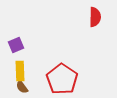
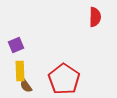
red pentagon: moved 2 px right
brown semicircle: moved 4 px right, 1 px up
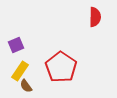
yellow rectangle: rotated 36 degrees clockwise
red pentagon: moved 3 px left, 12 px up
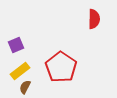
red semicircle: moved 1 px left, 2 px down
yellow rectangle: rotated 18 degrees clockwise
brown semicircle: moved 1 px left, 1 px down; rotated 64 degrees clockwise
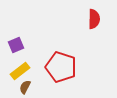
red pentagon: rotated 16 degrees counterclockwise
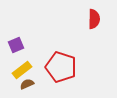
yellow rectangle: moved 2 px right, 1 px up
brown semicircle: moved 2 px right, 3 px up; rotated 40 degrees clockwise
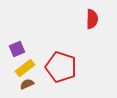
red semicircle: moved 2 px left
purple square: moved 1 px right, 4 px down
yellow rectangle: moved 3 px right, 2 px up
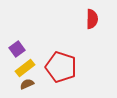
purple square: rotated 14 degrees counterclockwise
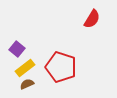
red semicircle: rotated 30 degrees clockwise
purple square: rotated 14 degrees counterclockwise
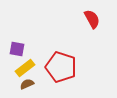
red semicircle: rotated 60 degrees counterclockwise
purple square: rotated 28 degrees counterclockwise
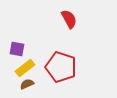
red semicircle: moved 23 px left
